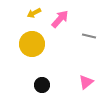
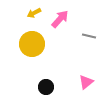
black circle: moved 4 px right, 2 px down
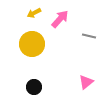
black circle: moved 12 px left
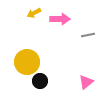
pink arrow: rotated 48 degrees clockwise
gray line: moved 1 px left, 1 px up; rotated 24 degrees counterclockwise
yellow circle: moved 5 px left, 18 px down
black circle: moved 6 px right, 6 px up
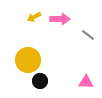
yellow arrow: moved 4 px down
gray line: rotated 48 degrees clockwise
yellow circle: moved 1 px right, 2 px up
pink triangle: rotated 42 degrees clockwise
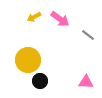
pink arrow: rotated 36 degrees clockwise
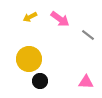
yellow arrow: moved 4 px left
yellow circle: moved 1 px right, 1 px up
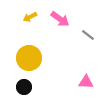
yellow circle: moved 1 px up
black circle: moved 16 px left, 6 px down
